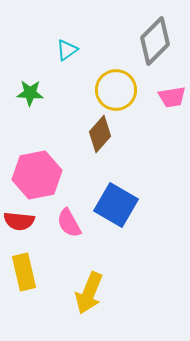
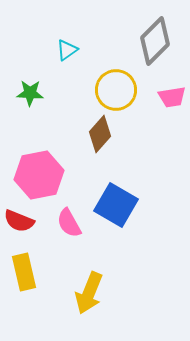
pink hexagon: moved 2 px right
red semicircle: rotated 16 degrees clockwise
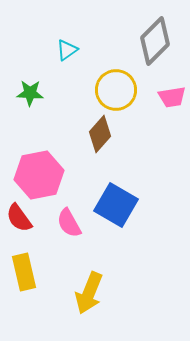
red semicircle: moved 3 px up; rotated 32 degrees clockwise
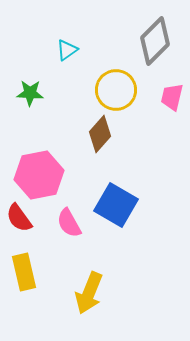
pink trapezoid: rotated 112 degrees clockwise
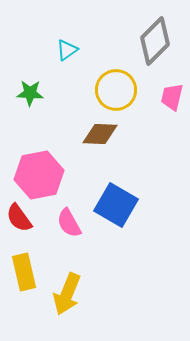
brown diamond: rotated 51 degrees clockwise
yellow arrow: moved 22 px left, 1 px down
